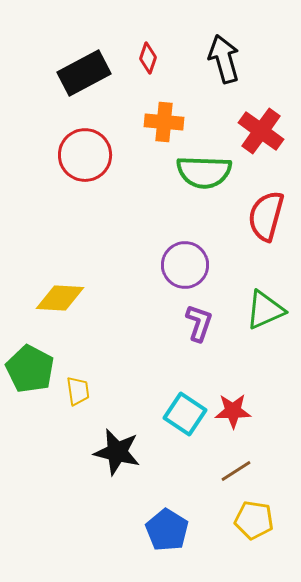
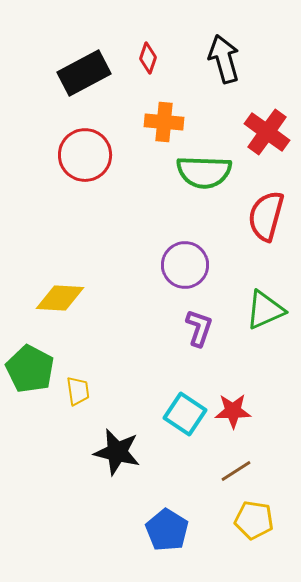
red cross: moved 6 px right, 1 px down
purple L-shape: moved 5 px down
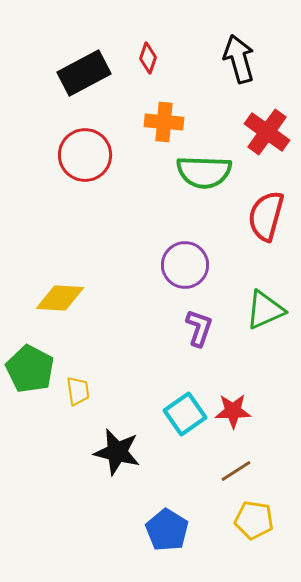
black arrow: moved 15 px right
cyan square: rotated 21 degrees clockwise
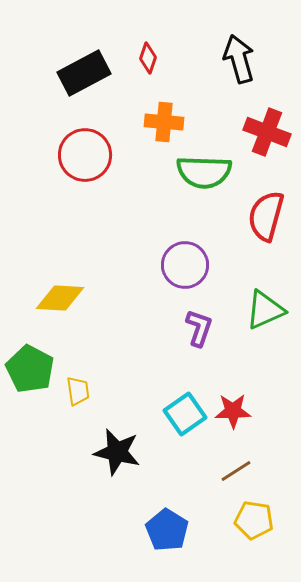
red cross: rotated 15 degrees counterclockwise
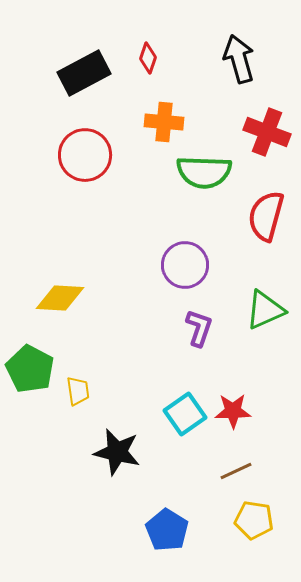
brown line: rotated 8 degrees clockwise
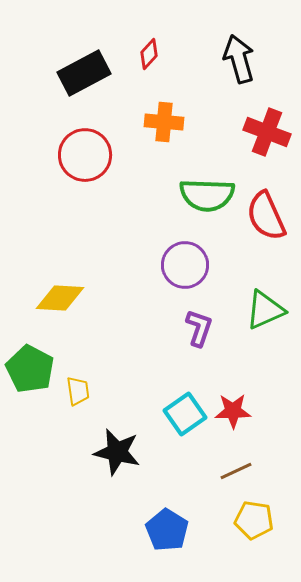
red diamond: moved 1 px right, 4 px up; rotated 24 degrees clockwise
green semicircle: moved 3 px right, 23 px down
red semicircle: rotated 39 degrees counterclockwise
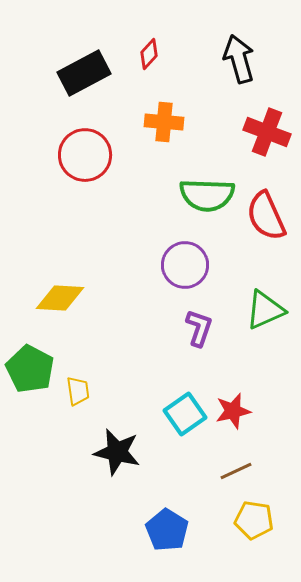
red star: rotated 12 degrees counterclockwise
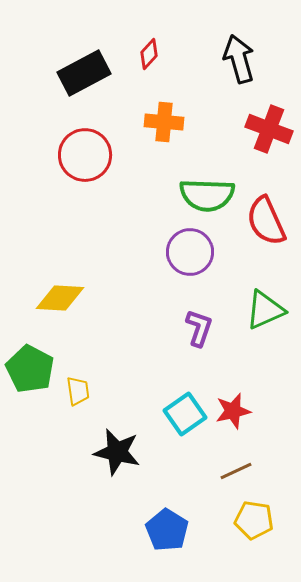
red cross: moved 2 px right, 3 px up
red semicircle: moved 5 px down
purple circle: moved 5 px right, 13 px up
